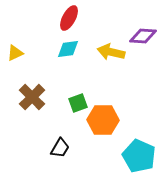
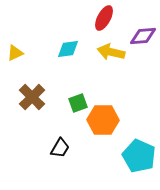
red ellipse: moved 35 px right
purple diamond: rotated 8 degrees counterclockwise
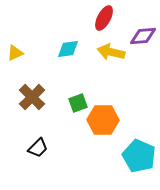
black trapezoid: moved 22 px left; rotated 15 degrees clockwise
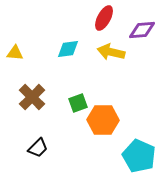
purple diamond: moved 1 px left, 6 px up
yellow triangle: rotated 30 degrees clockwise
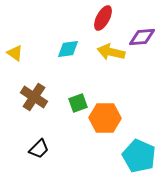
red ellipse: moved 1 px left
purple diamond: moved 7 px down
yellow triangle: rotated 30 degrees clockwise
brown cross: moved 2 px right; rotated 12 degrees counterclockwise
orange hexagon: moved 2 px right, 2 px up
black trapezoid: moved 1 px right, 1 px down
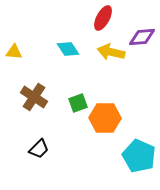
cyan diamond: rotated 65 degrees clockwise
yellow triangle: moved 1 px left, 1 px up; rotated 30 degrees counterclockwise
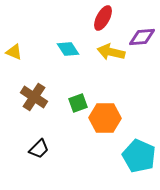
yellow triangle: rotated 18 degrees clockwise
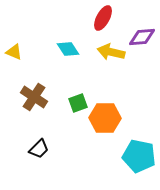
cyan pentagon: rotated 12 degrees counterclockwise
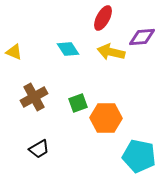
brown cross: rotated 28 degrees clockwise
orange hexagon: moved 1 px right
black trapezoid: rotated 15 degrees clockwise
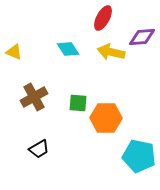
green square: rotated 24 degrees clockwise
